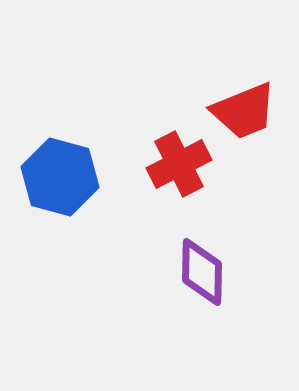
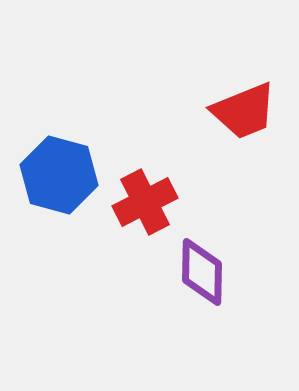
red cross: moved 34 px left, 38 px down
blue hexagon: moved 1 px left, 2 px up
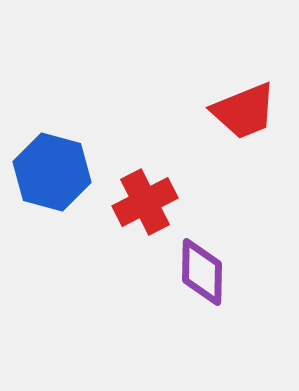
blue hexagon: moved 7 px left, 3 px up
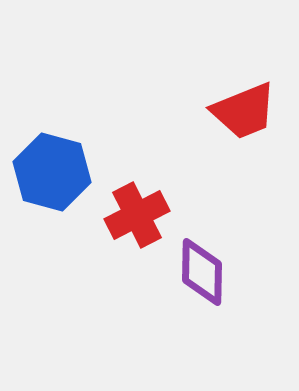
red cross: moved 8 px left, 13 px down
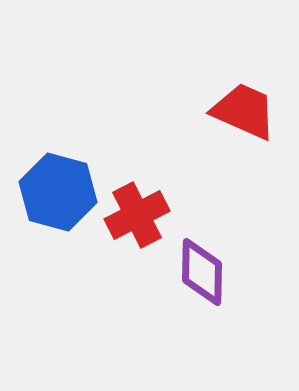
red trapezoid: rotated 134 degrees counterclockwise
blue hexagon: moved 6 px right, 20 px down
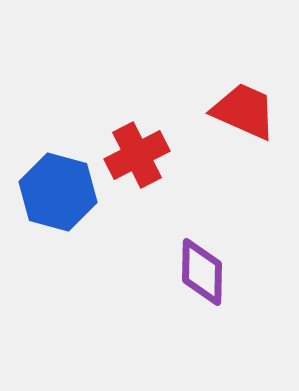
red cross: moved 60 px up
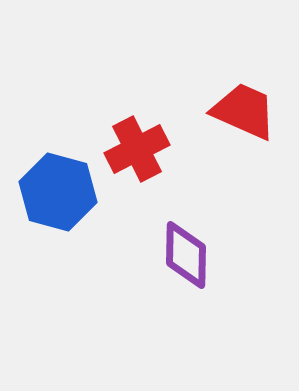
red cross: moved 6 px up
purple diamond: moved 16 px left, 17 px up
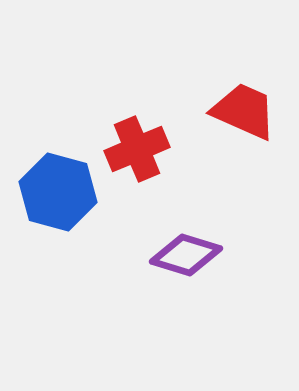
red cross: rotated 4 degrees clockwise
purple diamond: rotated 74 degrees counterclockwise
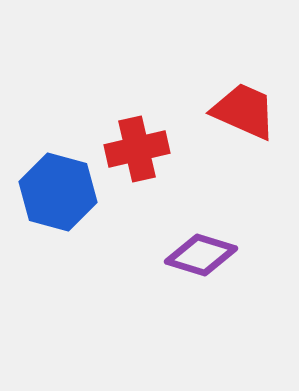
red cross: rotated 10 degrees clockwise
purple diamond: moved 15 px right
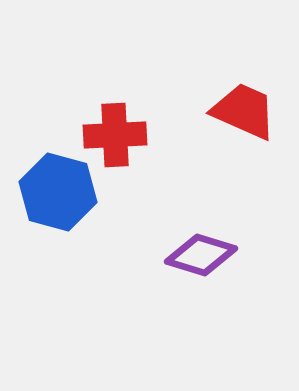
red cross: moved 22 px left, 14 px up; rotated 10 degrees clockwise
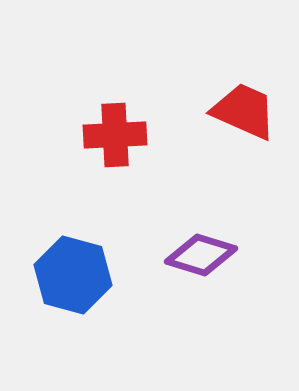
blue hexagon: moved 15 px right, 83 px down
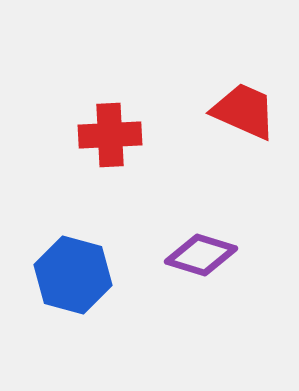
red cross: moved 5 px left
